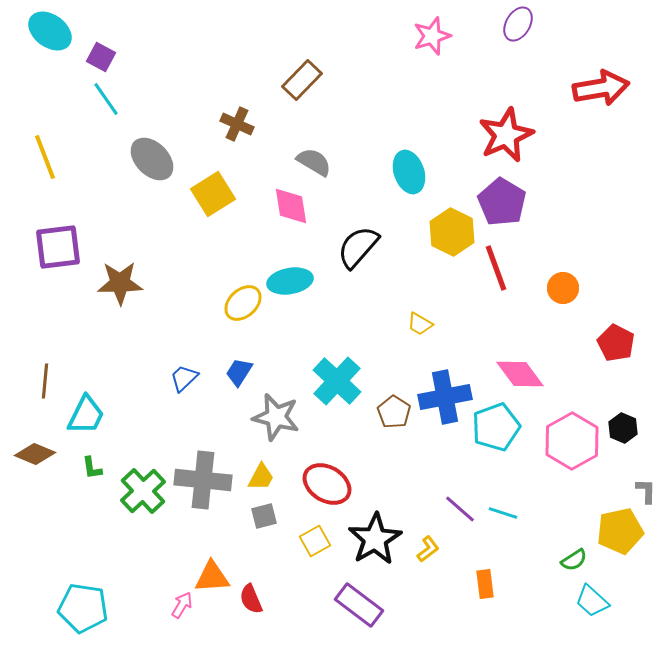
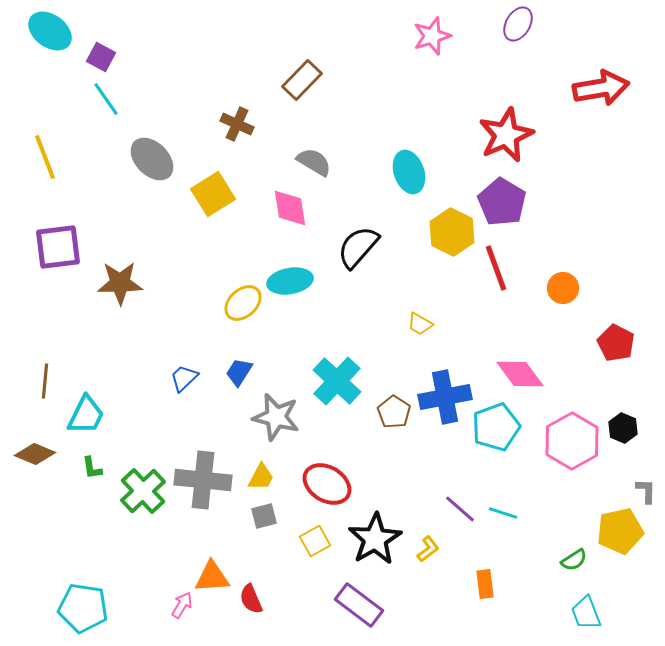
pink diamond at (291, 206): moved 1 px left, 2 px down
cyan trapezoid at (592, 601): moved 6 px left, 12 px down; rotated 27 degrees clockwise
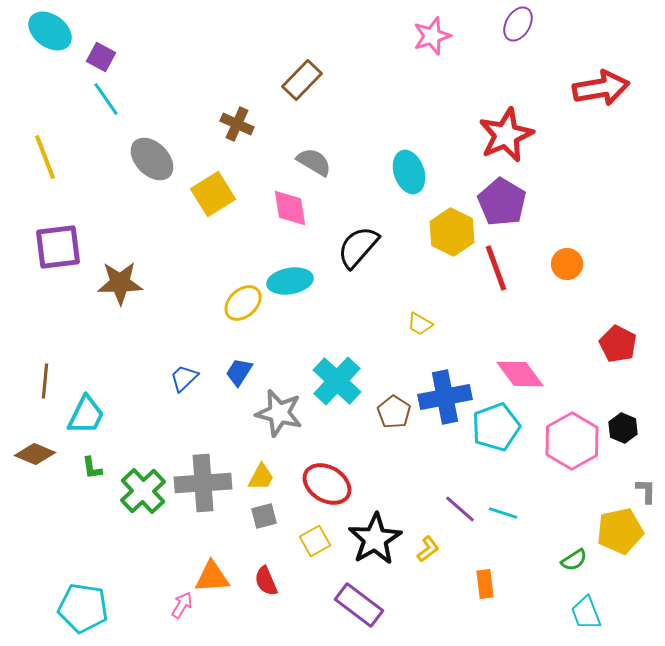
orange circle at (563, 288): moved 4 px right, 24 px up
red pentagon at (616, 343): moved 2 px right, 1 px down
gray star at (276, 417): moved 3 px right, 4 px up
gray cross at (203, 480): moved 3 px down; rotated 10 degrees counterclockwise
red semicircle at (251, 599): moved 15 px right, 18 px up
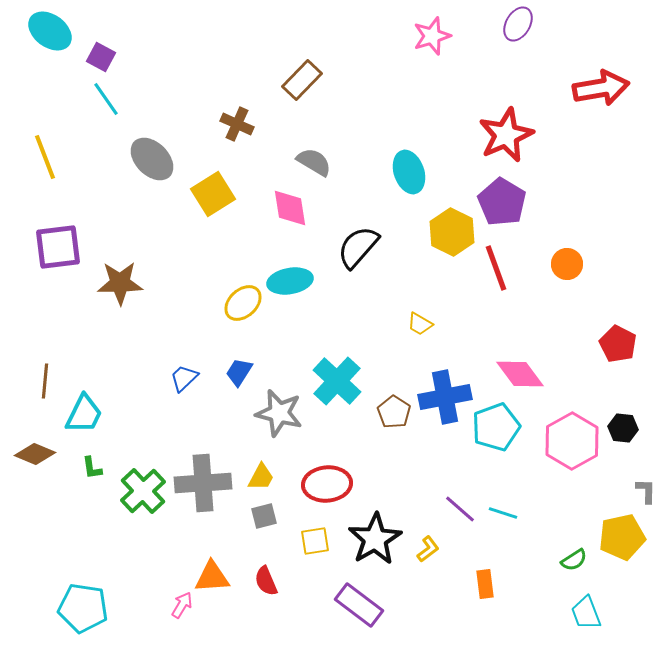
cyan trapezoid at (86, 415): moved 2 px left, 1 px up
black hexagon at (623, 428): rotated 16 degrees counterclockwise
red ellipse at (327, 484): rotated 36 degrees counterclockwise
yellow pentagon at (620, 531): moved 2 px right, 6 px down
yellow square at (315, 541): rotated 20 degrees clockwise
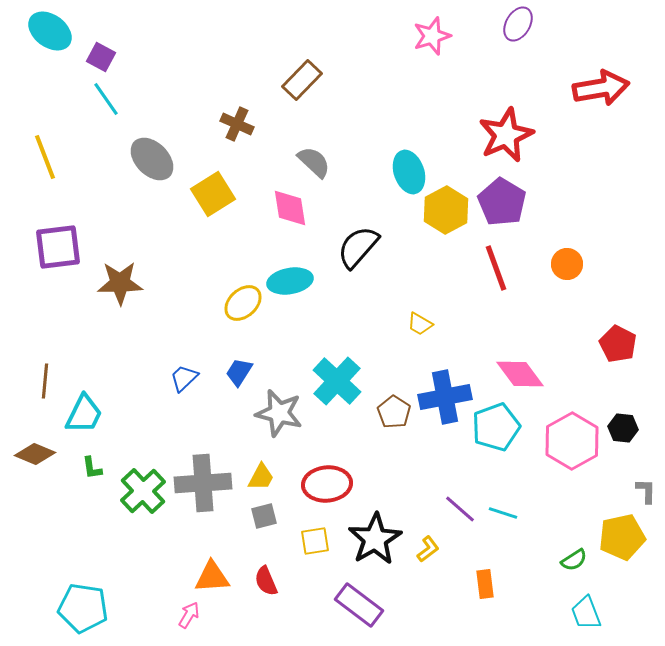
gray semicircle at (314, 162): rotated 12 degrees clockwise
yellow hexagon at (452, 232): moved 6 px left, 22 px up; rotated 6 degrees clockwise
pink arrow at (182, 605): moved 7 px right, 10 px down
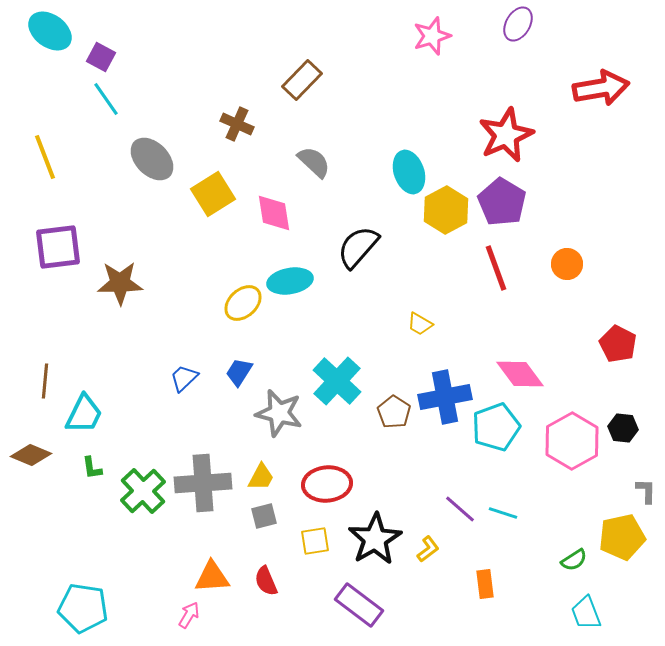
pink diamond at (290, 208): moved 16 px left, 5 px down
brown diamond at (35, 454): moved 4 px left, 1 px down
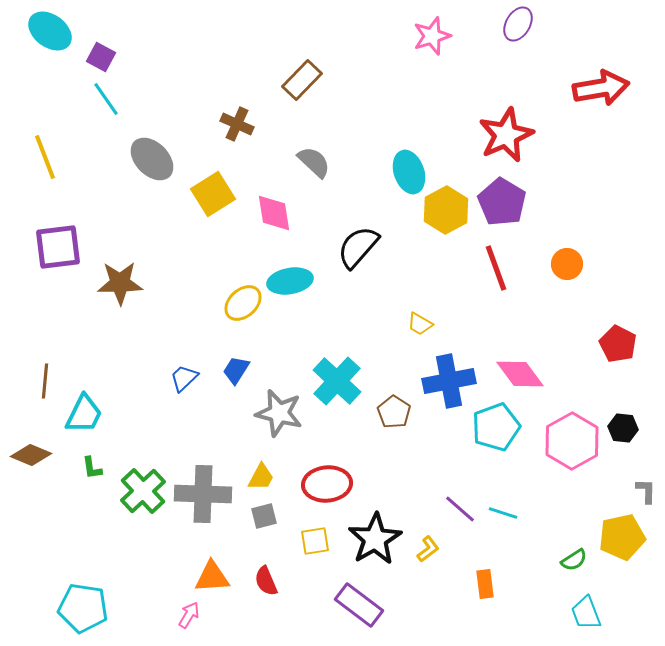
blue trapezoid at (239, 372): moved 3 px left, 2 px up
blue cross at (445, 397): moved 4 px right, 16 px up
gray cross at (203, 483): moved 11 px down; rotated 6 degrees clockwise
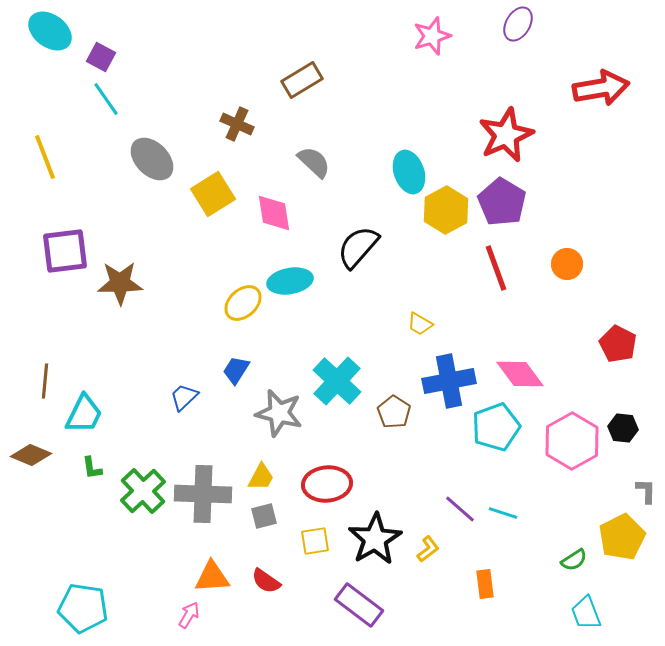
brown rectangle at (302, 80): rotated 15 degrees clockwise
purple square at (58, 247): moved 7 px right, 4 px down
blue trapezoid at (184, 378): moved 19 px down
yellow pentagon at (622, 537): rotated 15 degrees counterclockwise
red semicircle at (266, 581): rotated 32 degrees counterclockwise
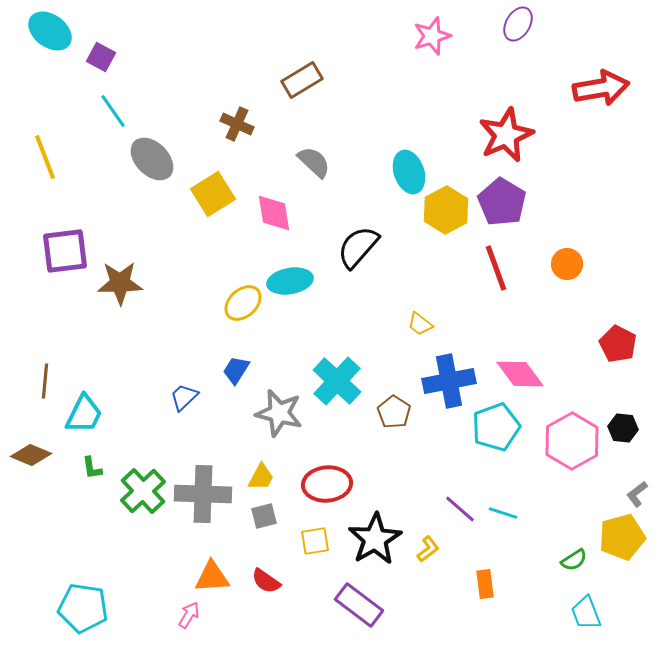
cyan line at (106, 99): moved 7 px right, 12 px down
yellow trapezoid at (420, 324): rotated 8 degrees clockwise
gray L-shape at (646, 491): moved 9 px left, 3 px down; rotated 128 degrees counterclockwise
yellow pentagon at (622, 537): rotated 12 degrees clockwise
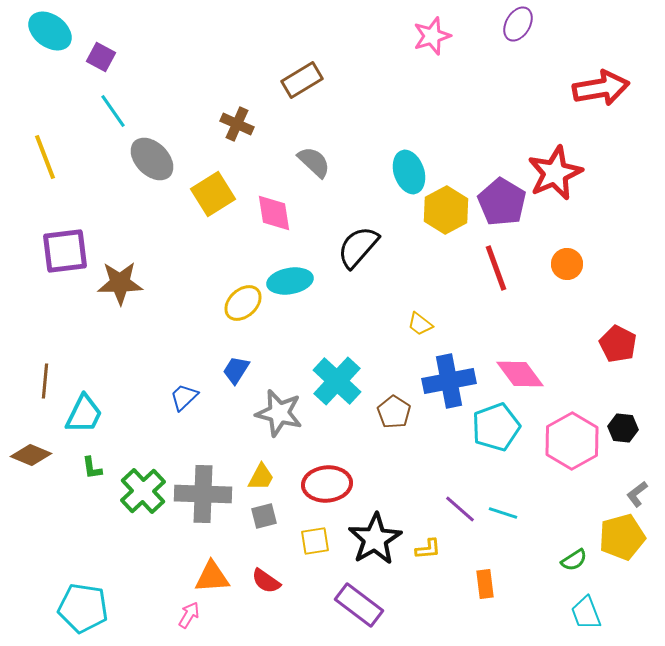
red star at (506, 135): moved 49 px right, 38 px down
yellow L-shape at (428, 549): rotated 32 degrees clockwise
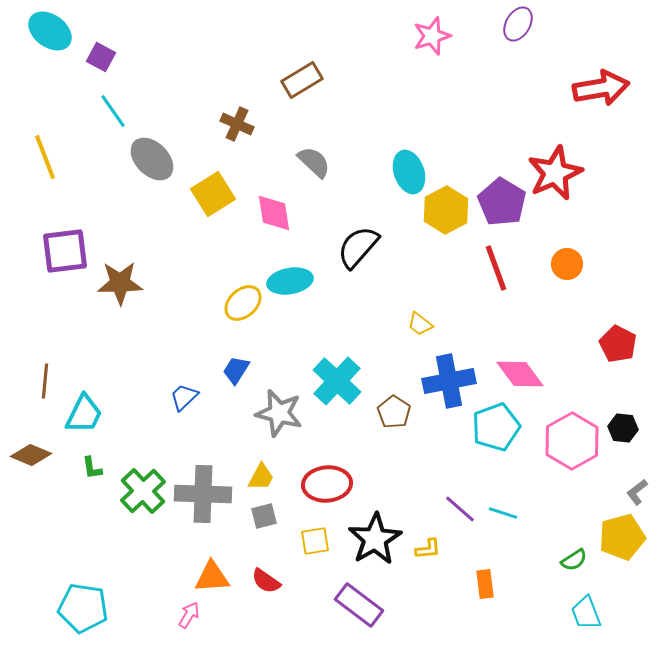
gray L-shape at (637, 494): moved 2 px up
